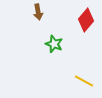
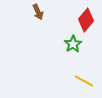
brown arrow: rotated 14 degrees counterclockwise
green star: moved 19 px right; rotated 18 degrees clockwise
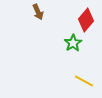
green star: moved 1 px up
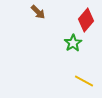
brown arrow: rotated 21 degrees counterclockwise
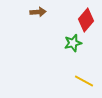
brown arrow: rotated 49 degrees counterclockwise
green star: rotated 18 degrees clockwise
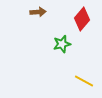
red diamond: moved 4 px left, 1 px up
green star: moved 11 px left, 1 px down
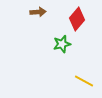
red diamond: moved 5 px left
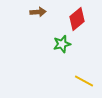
red diamond: rotated 10 degrees clockwise
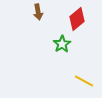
brown arrow: rotated 84 degrees clockwise
green star: rotated 18 degrees counterclockwise
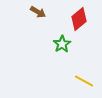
brown arrow: rotated 49 degrees counterclockwise
red diamond: moved 2 px right
